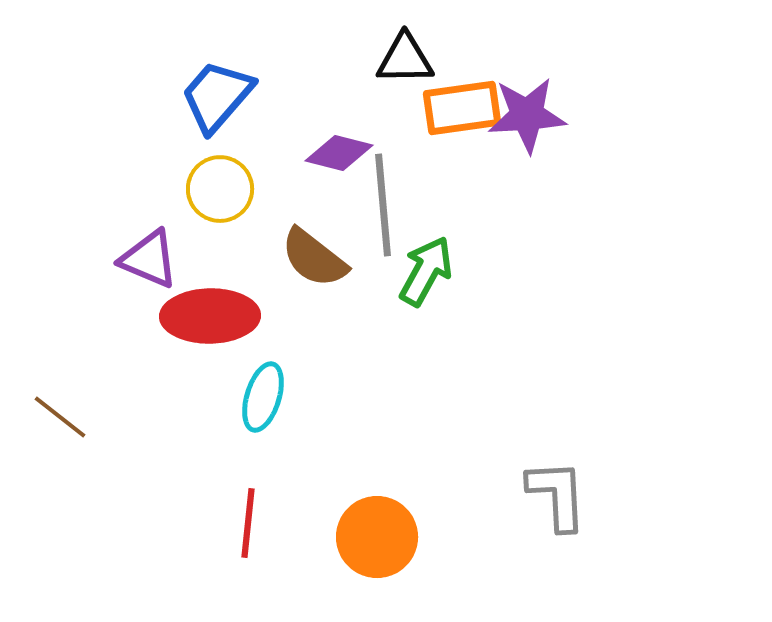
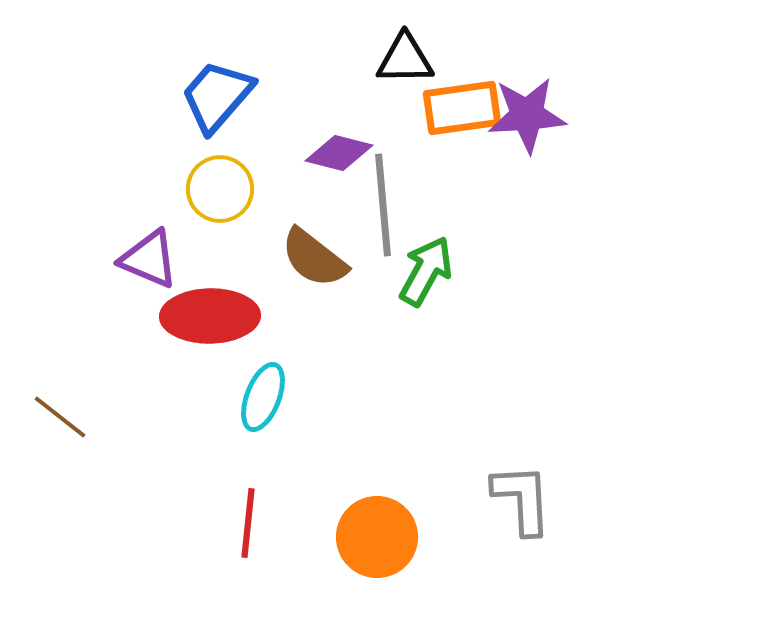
cyan ellipse: rotated 4 degrees clockwise
gray L-shape: moved 35 px left, 4 px down
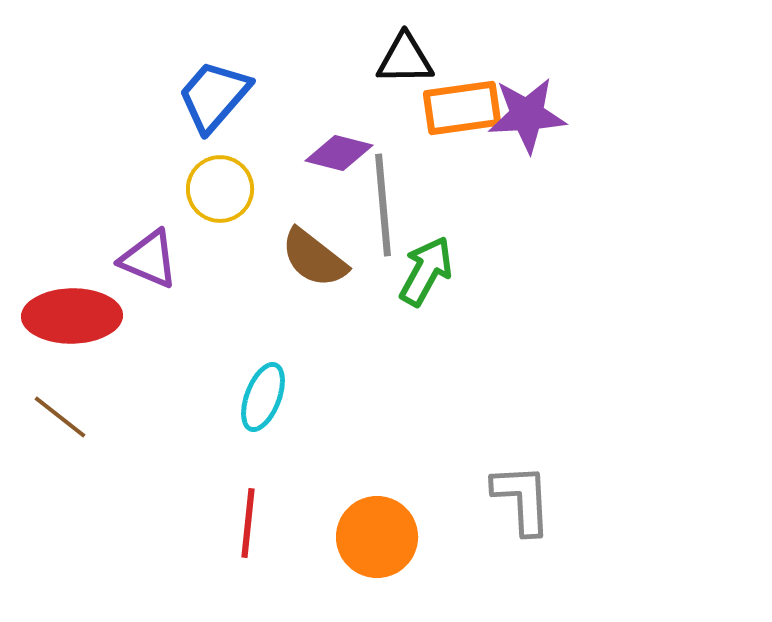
blue trapezoid: moved 3 px left
red ellipse: moved 138 px left
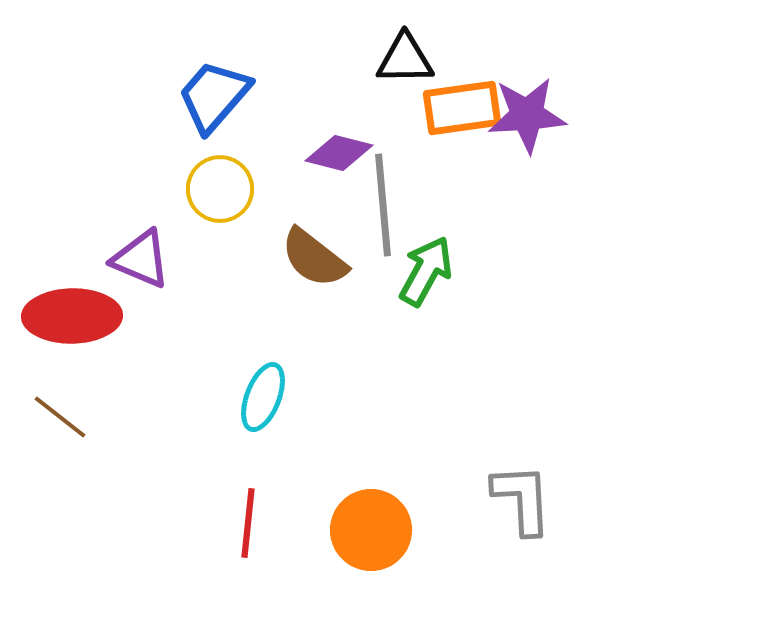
purple triangle: moved 8 px left
orange circle: moved 6 px left, 7 px up
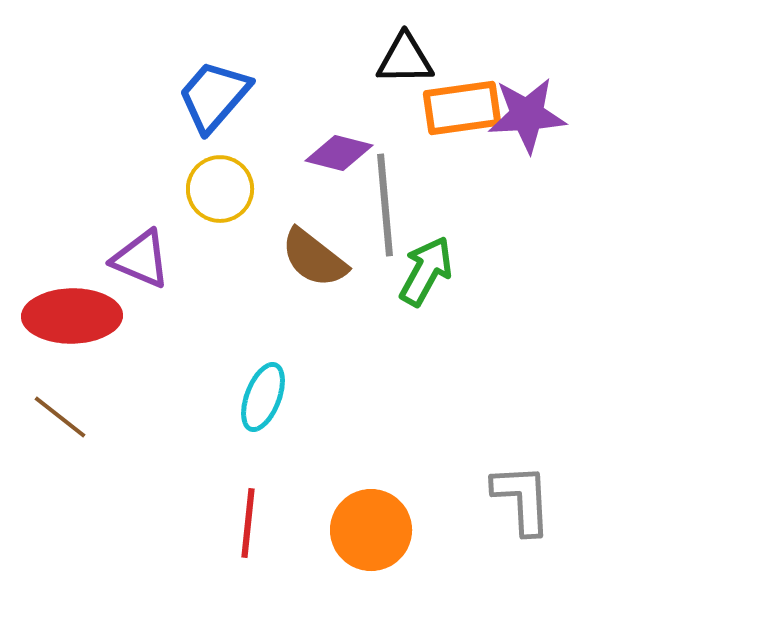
gray line: moved 2 px right
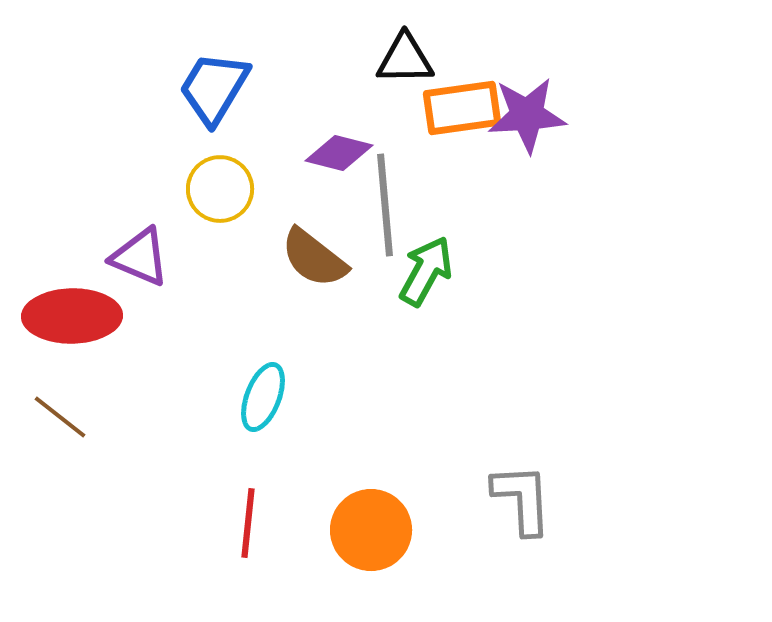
blue trapezoid: moved 8 px up; rotated 10 degrees counterclockwise
purple triangle: moved 1 px left, 2 px up
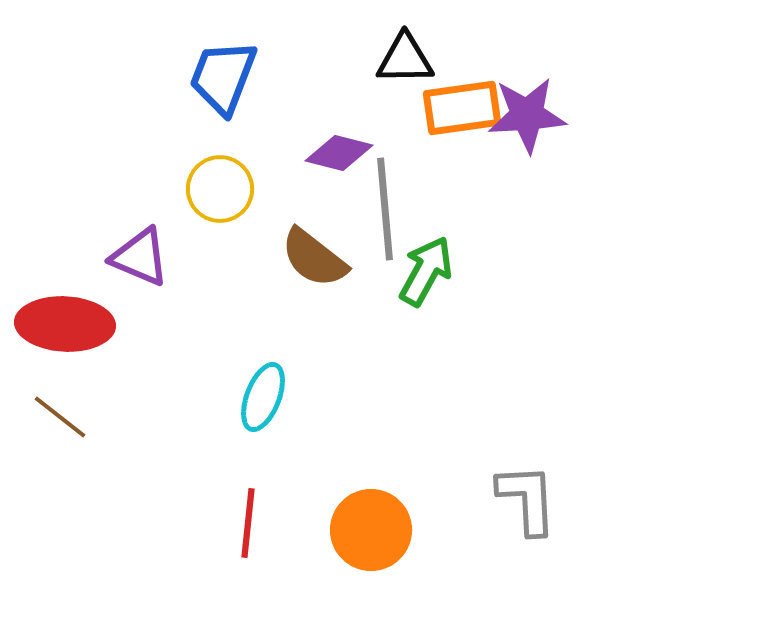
blue trapezoid: moved 9 px right, 11 px up; rotated 10 degrees counterclockwise
gray line: moved 4 px down
red ellipse: moved 7 px left, 8 px down; rotated 4 degrees clockwise
gray L-shape: moved 5 px right
